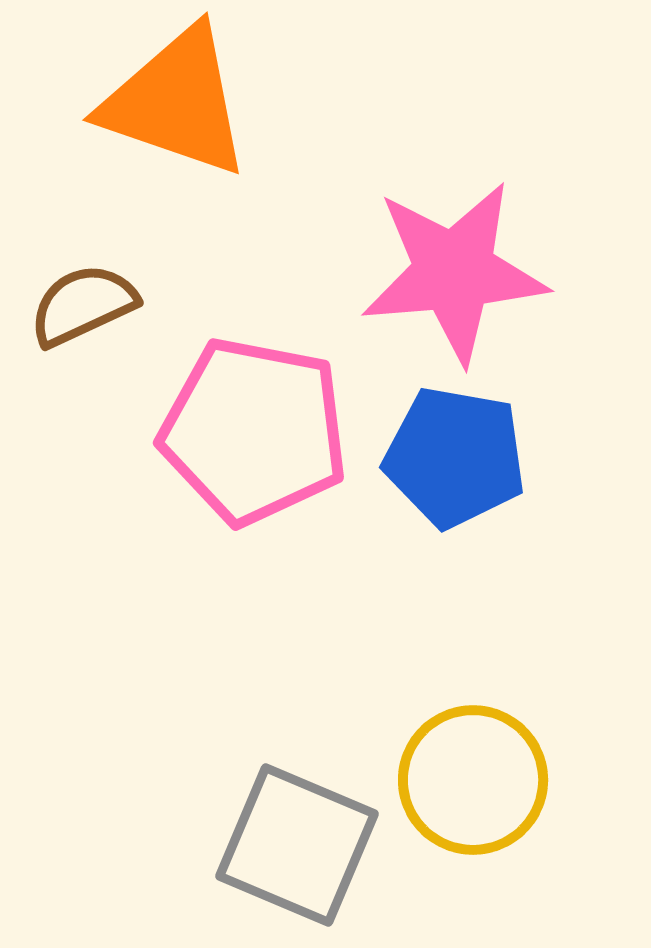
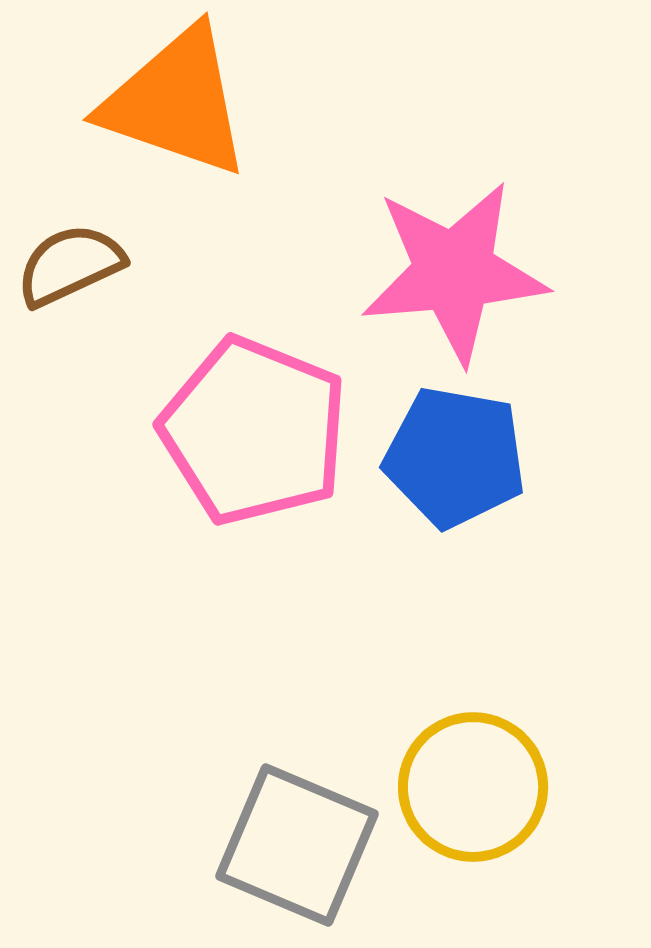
brown semicircle: moved 13 px left, 40 px up
pink pentagon: rotated 11 degrees clockwise
yellow circle: moved 7 px down
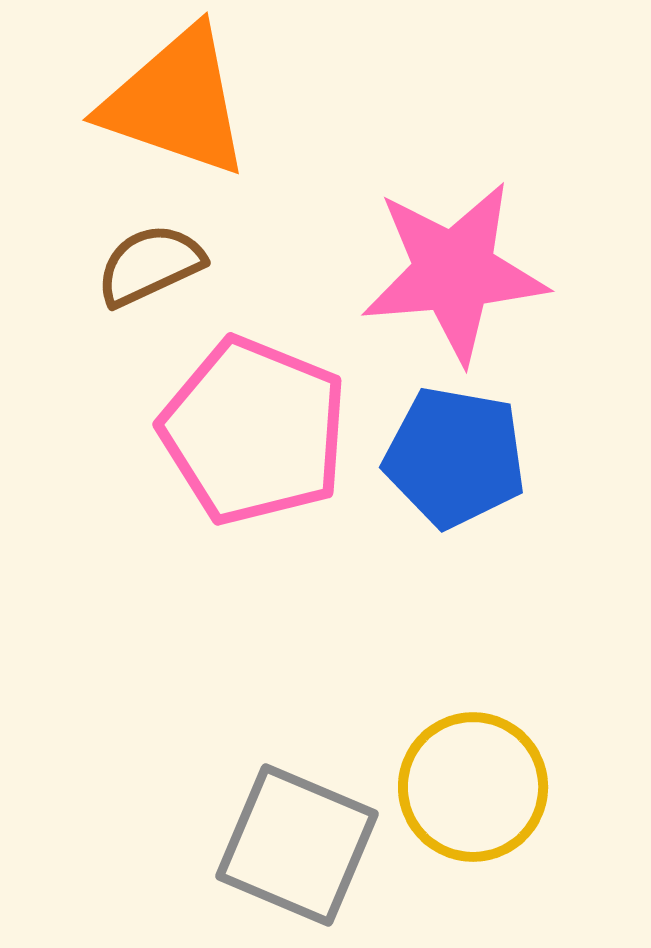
brown semicircle: moved 80 px right
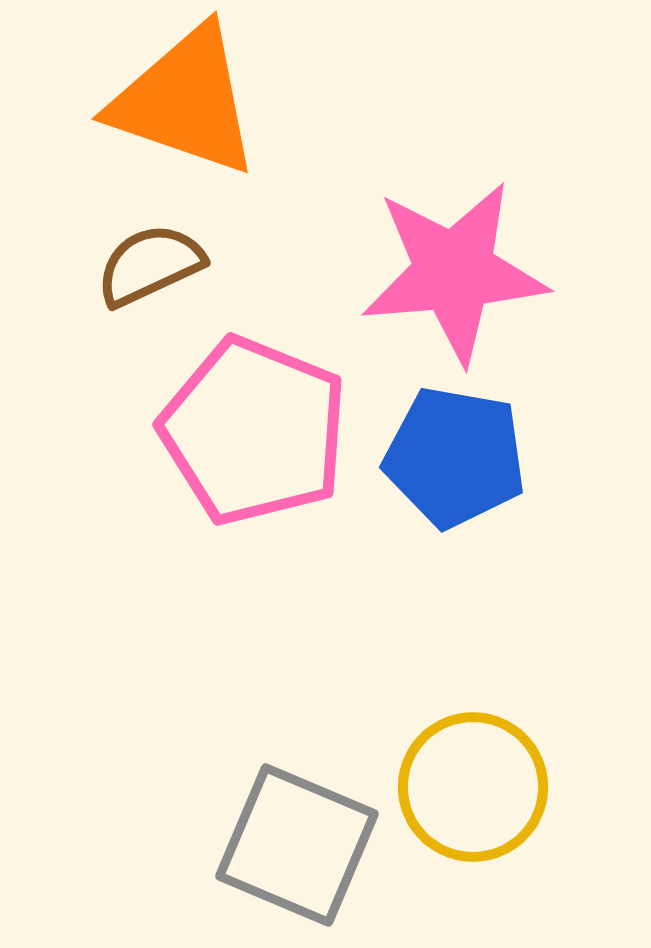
orange triangle: moved 9 px right, 1 px up
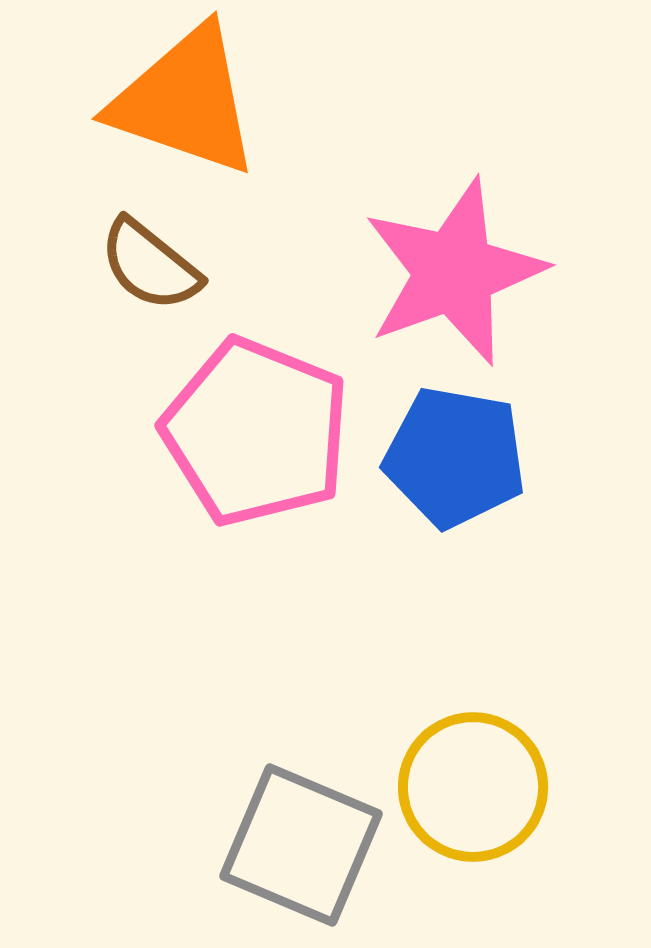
brown semicircle: rotated 116 degrees counterclockwise
pink star: rotated 15 degrees counterclockwise
pink pentagon: moved 2 px right, 1 px down
gray square: moved 4 px right
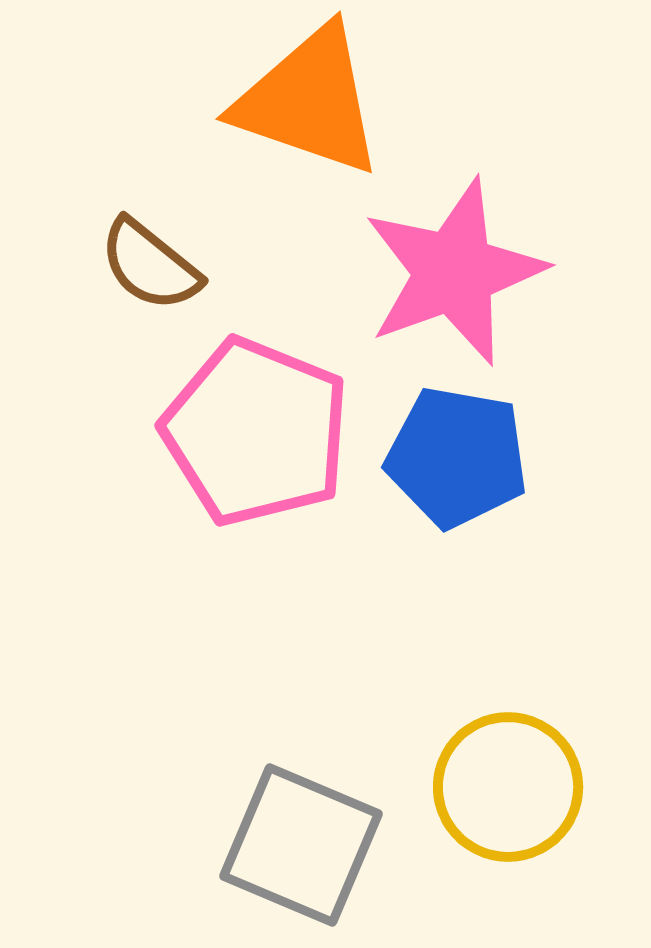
orange triangle: moved 124 px right
blue pentagon: moved 2 px right
yellow circle: moved 35 px right
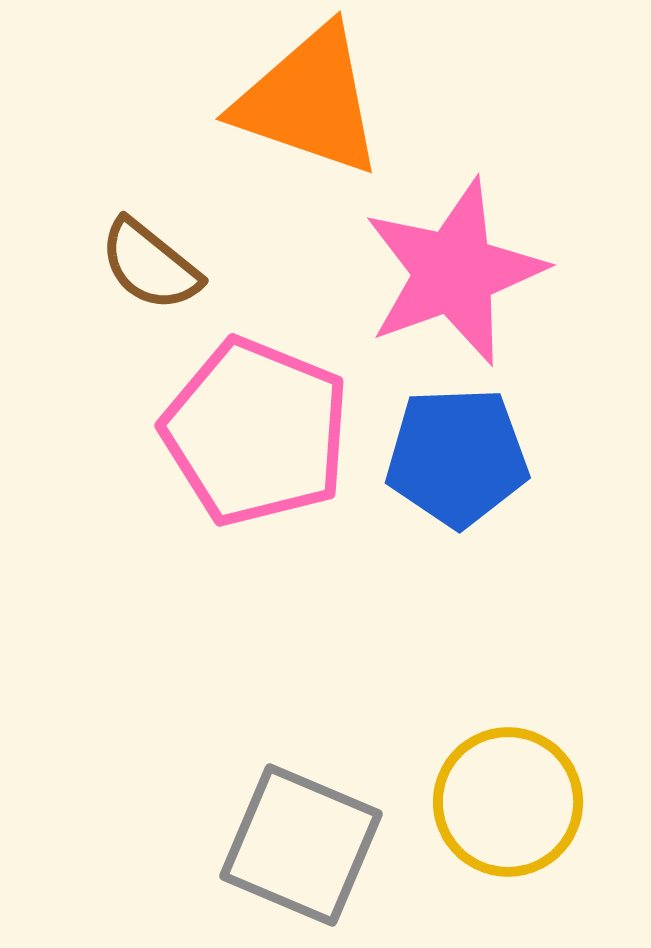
blue pentagon: rotated 12 degrees counterclockwise
yellow circle: moved 15 px down
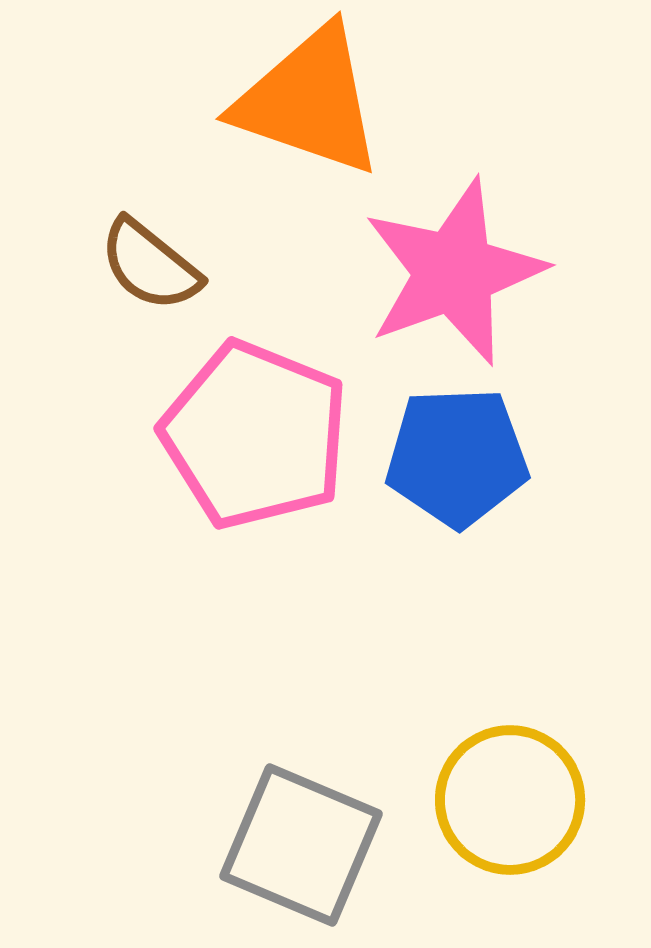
pink pentagon: moved 1 px left, 3 px down
yellow circle: moved 2 px right, 2 px up
